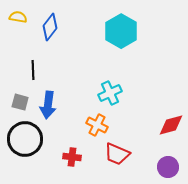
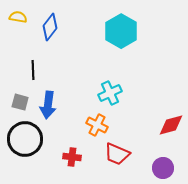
purple circle: moved 5 px left, 1 px down
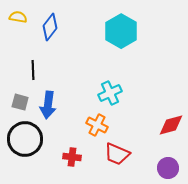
purple circle: moved 5 px right
